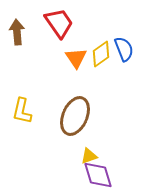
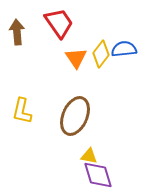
blue semicircle: rotated 75 degrees counterclockwise
yellow diamond: rotated 16 degrees counterclockwise
yellow triangle: rotated 30 degrees clockwise
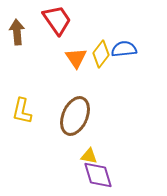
red trapezoid: moved 2 px left, 3 px up
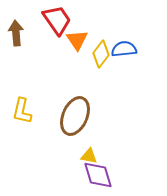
brown arrow: moved 1 px left, 1 px down
orange triangle: moved 1 px right, 18 px up
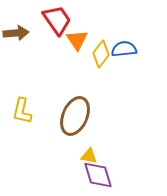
brown arrow: rotated 90 degrees clockwise
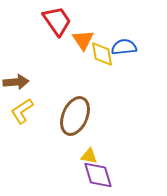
red trapezoid: moved 1 px down
brown arrow: moved 49 px down
orange triangle: moved 6 px right
blue semicircle: moved 2 px up
yellow diamond: moved 1 px right; rotated 48 degrees counterclockwise
yellow L-shape: rotated 44 degrees clockwise
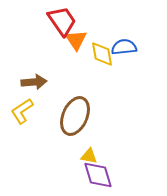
red trapezoid: moved 5 px right
orange triangle: moved 7 px left
brown arrow: moved 18 px right
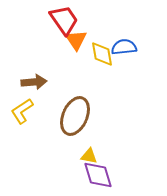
red trapezoid: moved 2 px right, 1 px up
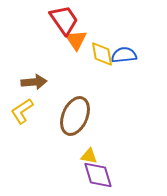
blue semicircle: moved 8 px down
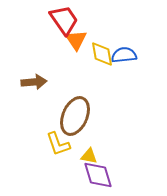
yellow L-shape: moved 36 px right, 33 px down; rotated 76 degrees counterclockwise
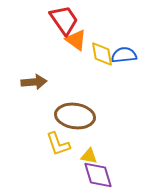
orange triangle: rotated 20 degrees counterclockwise
brown ellipse: rotated 75 degrees clockwise
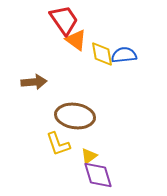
yellow triangle: rotated 48 degrees counterclockwise
